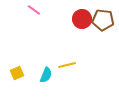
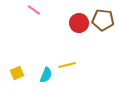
red circle: moved 3 px left, 4 px down
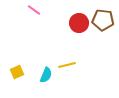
yellow square: moved 1 px up
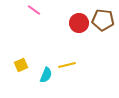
yellow square: moved 4 px right, 7 px up
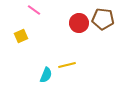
brown pentagon: moved 1 px up
yellow square: moved 29 px up
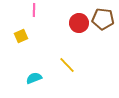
pink line: rotated 56 degrees clockwise
yellow line: rotated 60 degrees clockwise
cyan semicircle: moved 12 px left, 3 px down; rotated 133 degrees counterclockwise
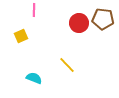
cyan semicircle: rotated 42 degrees clockwise
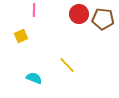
red circle: moved 9 px up
